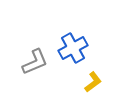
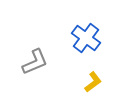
blue cross: moved 13 px right, 10 px up; rotated 24 degrees counterclockwise
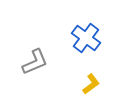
yellow L-shape: moved 2 px left, 2 px down
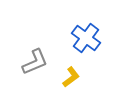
yellow L-shape: moved 20 px left, 7 px up
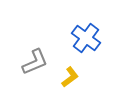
yellow L-shape: moved 1 px left
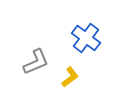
gray L-shape: moved 1 px right
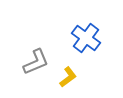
yellow L-shape: moved 2 px left
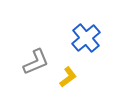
blue cross: rotated 12 degrees clockwise
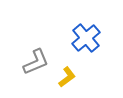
yellow L-shape: moved 1 px left
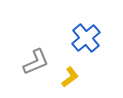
yellow L-shape: moved 3 px right
